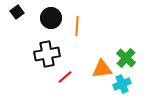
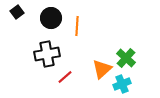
orange triangle: rotated 35 degrees counterclockwise
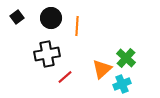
black square: moved 5 px down
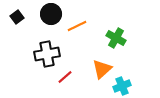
black circle: moved 4 px up
orange line: rotated 60 degrees clockwise
green cross: moved 10 px left, 20 px up; rotated 12 degrees counterclockwise
cyan cross: moved 2 px down
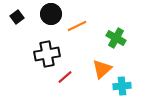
cyan cross: rotated 18 degrees clockwise
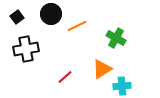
black cross: moved 21 px left, 5 px up
orange triangle: rotated 10 degrees clockwise
